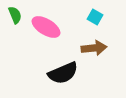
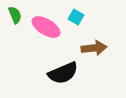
cyan square: moved 19 px left
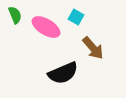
brown arrow: moved 1 px left; rotated 55 degrees clockwise
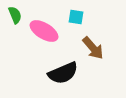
cyan square: rotated 21 degrees counterclockwise
pink ellipse: moved 2 px left, 4 px down
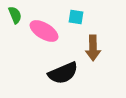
brown arrow: rotated 40 degrees clockwise
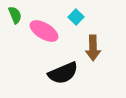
cyan square: rotated 35 degrees clockwise
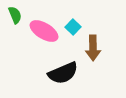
cyan square: moved 3 px left, 10 px down
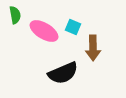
green semicircle: rotated 12 degrees clockwise
cyan square: rotated 21 degrees counterclockwise
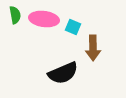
pink ellipse: moved 12 px up; rotated 24 degrees counterclockwise
